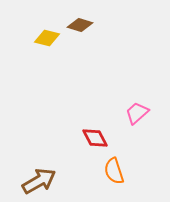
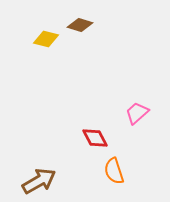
yellow diamond: moved 1 px left, 1 px down
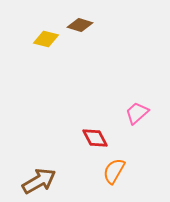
orange semicircle: rotated 48 degrees clockwise
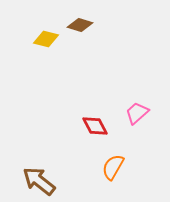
red diamond: moved 12 px up
orange semicircle: moved 1 px left, 4 px up
brown arrow: rotated 112 degrees counterclockwise
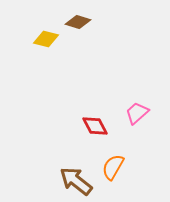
brown diamond: moved 2 px left, 3 px up
brown arrow: moved 37 px right
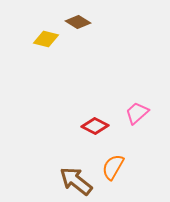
brown diamond: rotated 15 degrees clockwise
red diamond: rotated 36 degrees counterclockwise
